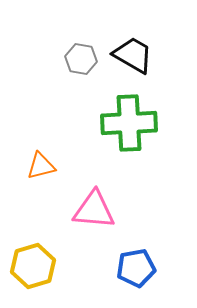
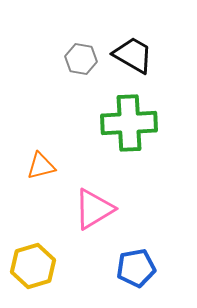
pink triangle: moved 1 px up; rotated 36 degrees counterclockwise
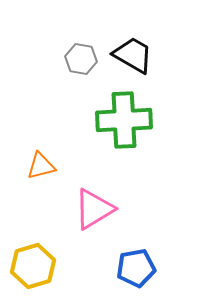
green cross: moved 5 px left, 3 px up
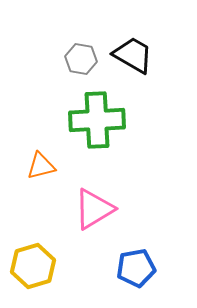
green cross: moved 27 px left
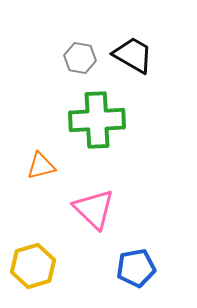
gray hexagon: moved 1 px left, 1 px up
pink triangle: rotated 45 degrees counterclockwise
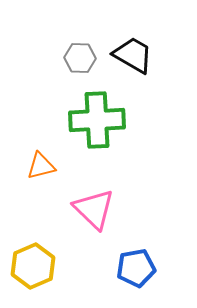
gray hexagon: rotated 8 degrees counterclockwise
yellow hexagon: rotated 6 degrees counterclockwise
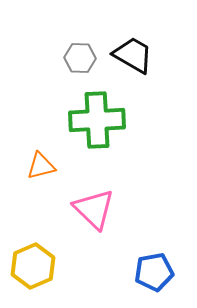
blue pentagon: moved 18 px right, 4 px down
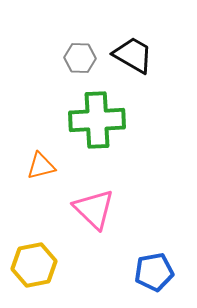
yellow hexagon: moved 1 px right, 1 px up; rotated 12 degrees clockwise
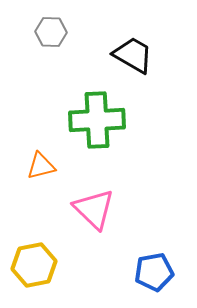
gray hexagon: moved 29 px left, 26 px up
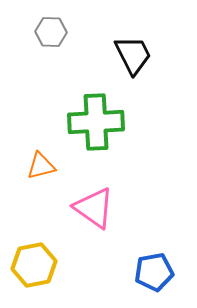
black trapezoid: rotated 33 degrees clockwise
green cross: moved 1 px left, 2 px down
pink triangle: moved 1 px up; rotated 9 degrees counterclockwise
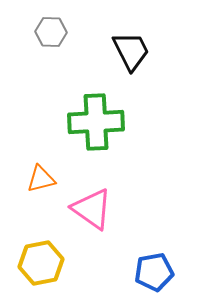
black trapezoid: moved 2 px left, 4 px up
orange triangle: moved 13 px down
pink triangle: moved 2 px left, 1 px down
yellow hexagon: moved 7 px right, 2 px up
